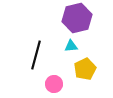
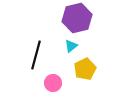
cyan triangle: rotated 32 degrees counterclockwise
pink circle: moved 1 px left, 1 px up
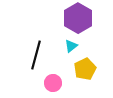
purple hexagon: moved 1 px right; rotated 16 degrees counterclockwise
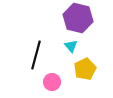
purple hexagon: rotated 16 degrees counterclockwise
cyan triangle: rotated 32 degrees counterclockwise
pink circle: moved 1 px left, 1 px up
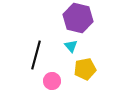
yellow pentagon: rotated 15 degrees clockwise
pink circle: moved 1 px up
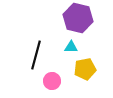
cyan triangle: moved 1 px down; rotated 48 degrees counterclockwise
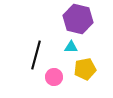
purple hexagon: moved 1 px down
pink circle: moved 2 px right, 4 px up
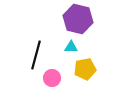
pink circle: moved 2 px left, 1 px down
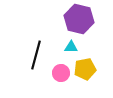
purple hexagon: moved 1 px right
pink circle: moved 9 px right, 5 px up
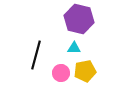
cyan triangle: moved 3 px right, 1 px down
yellow pentagon: moved 2 px down
